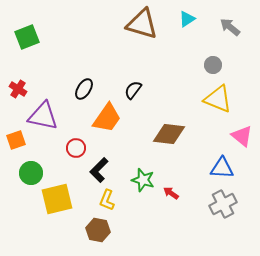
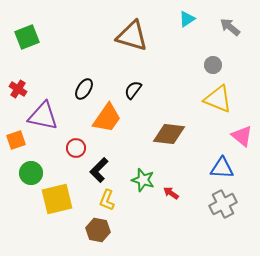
brown triangle: moved 10 px left, 12 px down
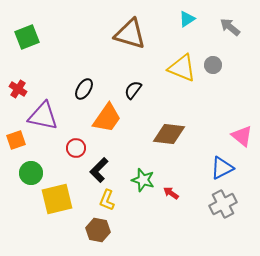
brown triangle: moved 2 px left, 2 px up
yellow triangle: moved 36 px left, 31 px up
blue triangle: rotated 30 degrees counterclockwise
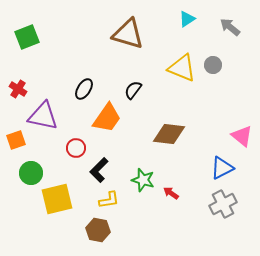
brown triangle: moved 2 px left
yellow L-shape: moved 2 px right; rotated 120 degrees counterclockwise
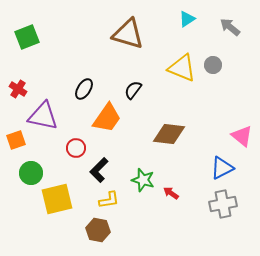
gray cross: rotated 16 degrees clockwise
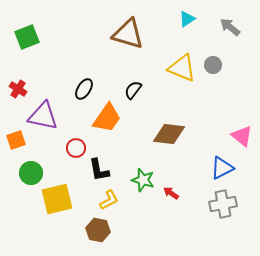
black L-shape: rotated 55 degrees counterclockwise
yellow L-shape: rotated 20 degrees counterclockwise
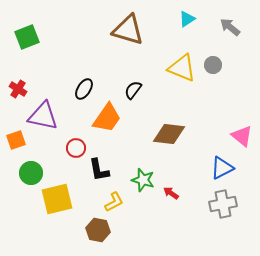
brown triangle: moved 4 px up
yellow L-shape: moved 5 px right, 2 px down
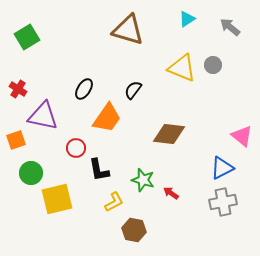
green square: rotated 10 degrees counterclockwise
gray cross: moved 2 px up
brown hexagon: moved 36 px right
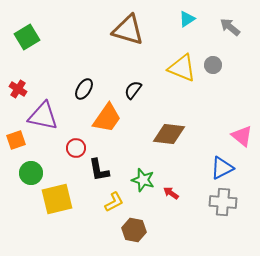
gray cross: rotated 16 degrees clockwise
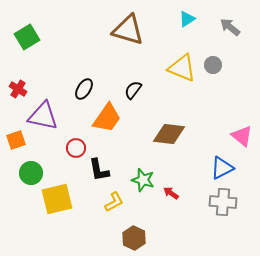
brown hexagon: moved 8 px down; rotated 15 degrees clockwise
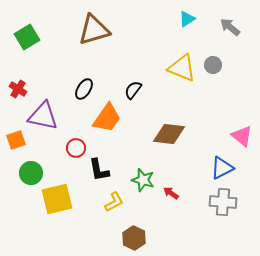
brown triangle: moved 34 px left; rotated 32 degrees counterclockwise
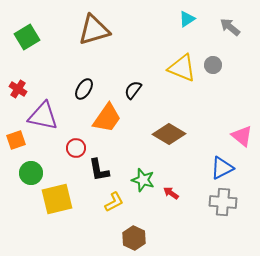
brown diamond: rotated 24 degrees clockwise
